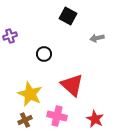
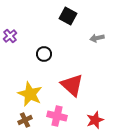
purple cross: rotated 24 degrees counterclockwise
red star: moved 1 px down; rotated 24 degrees clockwise
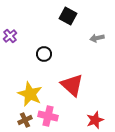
pink cross: moved 9 px left
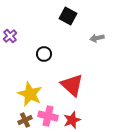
red star: moved 23 px left
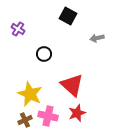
purple cross: moved 8 px right, 7 px up; rotated 16 degrees counterclockwise
red star: moved 5 px right, 7 px up
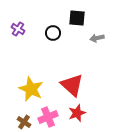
black square: moved 9 px right, 2 px down; rotated 24 degrees counterclockwise
black circle: moved 9 px right, 21 px up
yellow star: moved 1 px right, 5 px up
pink cross: moved 1 px down; rotated 36 degrees counterclockwise
brown cross: moved 1 px left, 2 px down; rotated 32 degrees counterclockwise
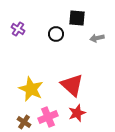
black circle: moved 3 px right, 1 px down
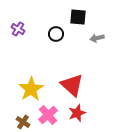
black square: moved 1 px right, 1 px up
yellow star: rotated 15 degrees clockwise
pink cross: moved 2 px up; rotated 18 degrees counterclockwise
brown cross: moved 1 px left
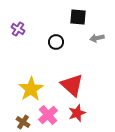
black circle: moved 8 px down
